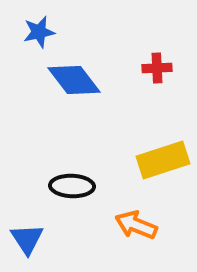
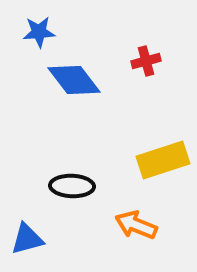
blue star: rotated 8 degrees clockwise
red cross: moved 11 px left, 7 px up; rotated 12 degrees counterclockwise
blue triangle: rotated 48 degrees clockwise
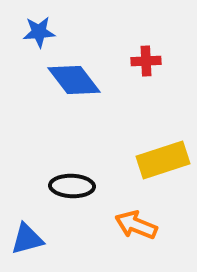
red cross: rotated 12 degrees clockwise
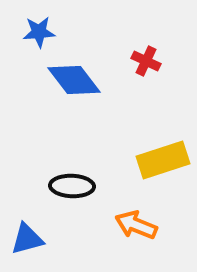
red cross: rotated 28 degrees clockwise
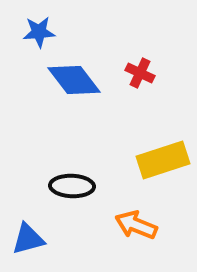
red cross: moved 6 px left, 12 px down
blue triangle: moved 1 px right
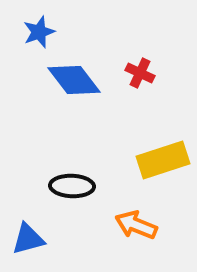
blue star: rotated 16 degrees counterclockwise
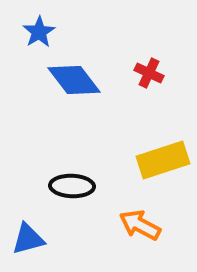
blue star: rotated 12 degrees counterclockwise
red cross: moved 9 px right
orange arrow: moved 4 px right; rotated 6 degrees clockwise
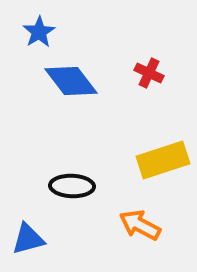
blue diamond: moved 3 px left, 1 px down
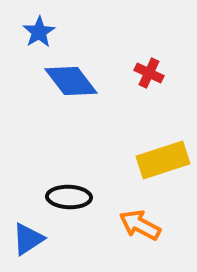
black ellipse: moved 3 px left, 11 px down
blue triangle: rotated 18 degrees counterclockwise
